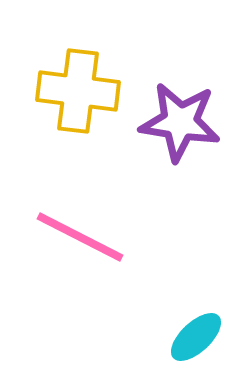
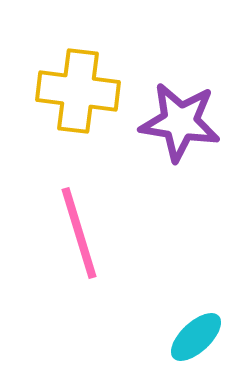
pink line: moved 1 px left, 4 px up; rotated 46 degrees clockwise
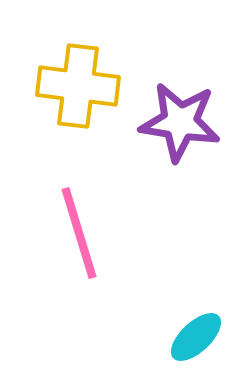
yellow cross: moved 5 px up
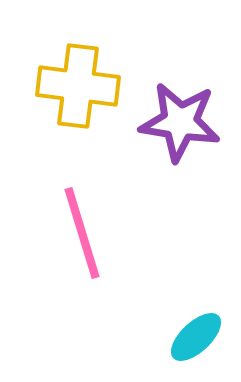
pink line: moved 3 px right
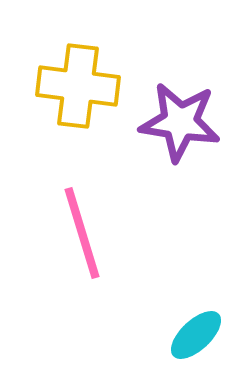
cyan ellipse: moved 2 px up
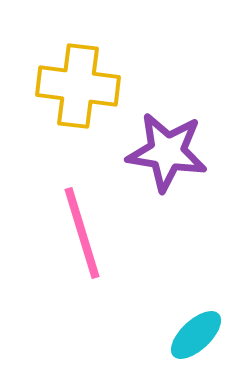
purple star: moved 13 px left, 30 px down
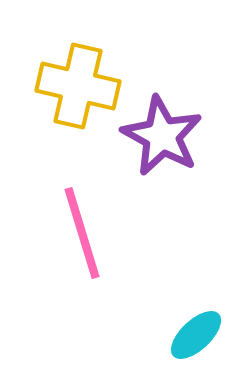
yellow cross: rotated 6 degrees clockwise
purple star: moved 5 px left, 16 px up; rotated 20 degrees clockwise
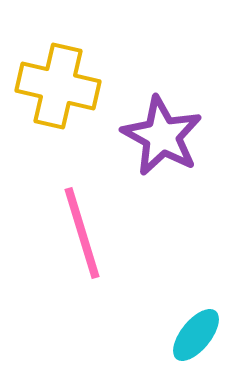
yellow cross: moved 20 px left
cyan ellipse: rotated 8 degrees counterclockwise
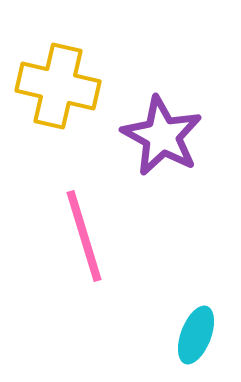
pink line: moved 2 px right, 3 px down
cyan ellipse: rotated 18 degrees counterclockwise
